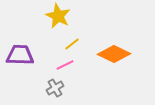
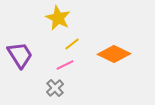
yellow star: moved 2 px down
purple trapezoid: rotated 56 degrees clockwise
gray cross: rotated 12 degrees counterclockwise
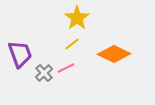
yellow star: moved 19 px right; rotated 10 degrees clockwise
purple trapezoid: moved 1 px up; rotated 12 degrees clockwise
pink line: moved 1 px right, 3 px down
gray cross: moved 11 px left, 15 px up
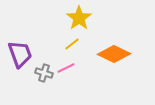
yellow star: moved 2 px right
gray cross: rotated 30 degrees counterclockwise
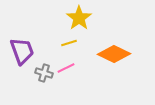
yellow line: moved 3 px left, 1 px up; rotated 21 degrees clockwise
purple trapezoid: moved 2 px right, 3 px up
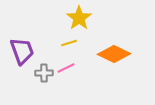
gray cross: rotated 18 degrees counterclockwise
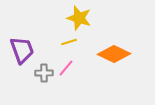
yellow star: rotated 20 degrees counterclockwise
yellow line: moved 1 px up
purple trapezoid: moved 1 px up
pink line: rotated 24 degrees counterclockwise
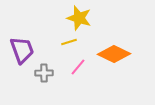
pink line: moved 12 px right, 1 px up
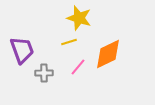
orange diamond: moved 6 px left; rotated 52 degrees counterclockwise
